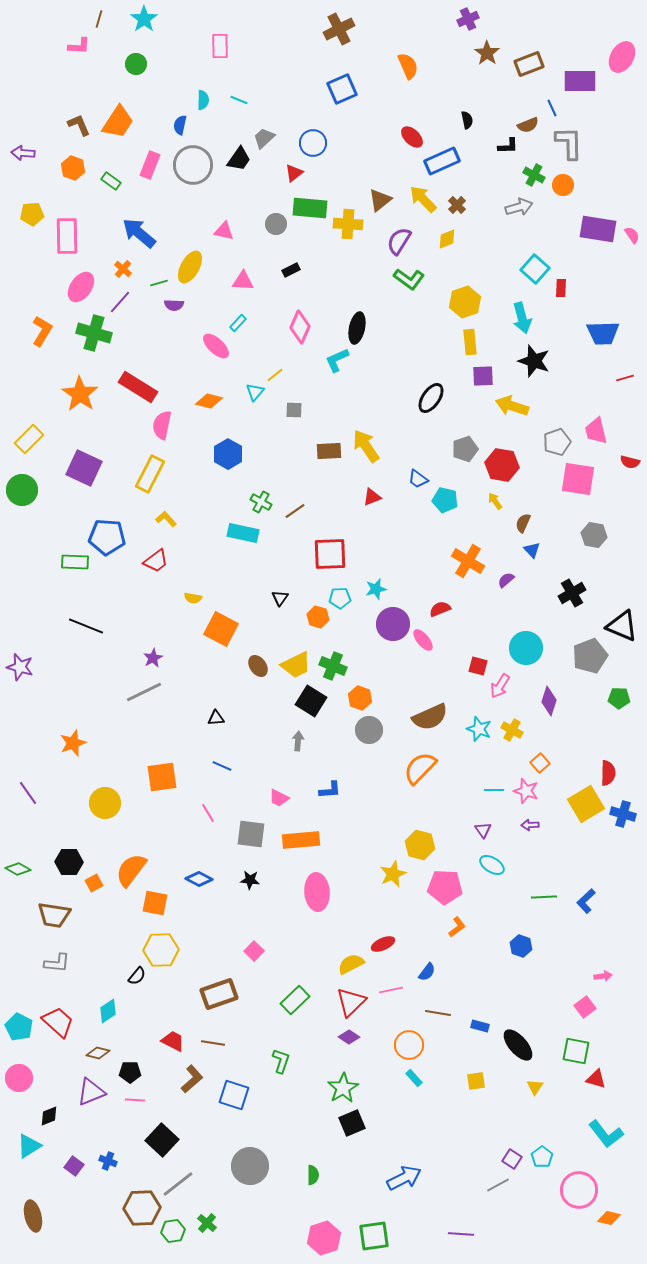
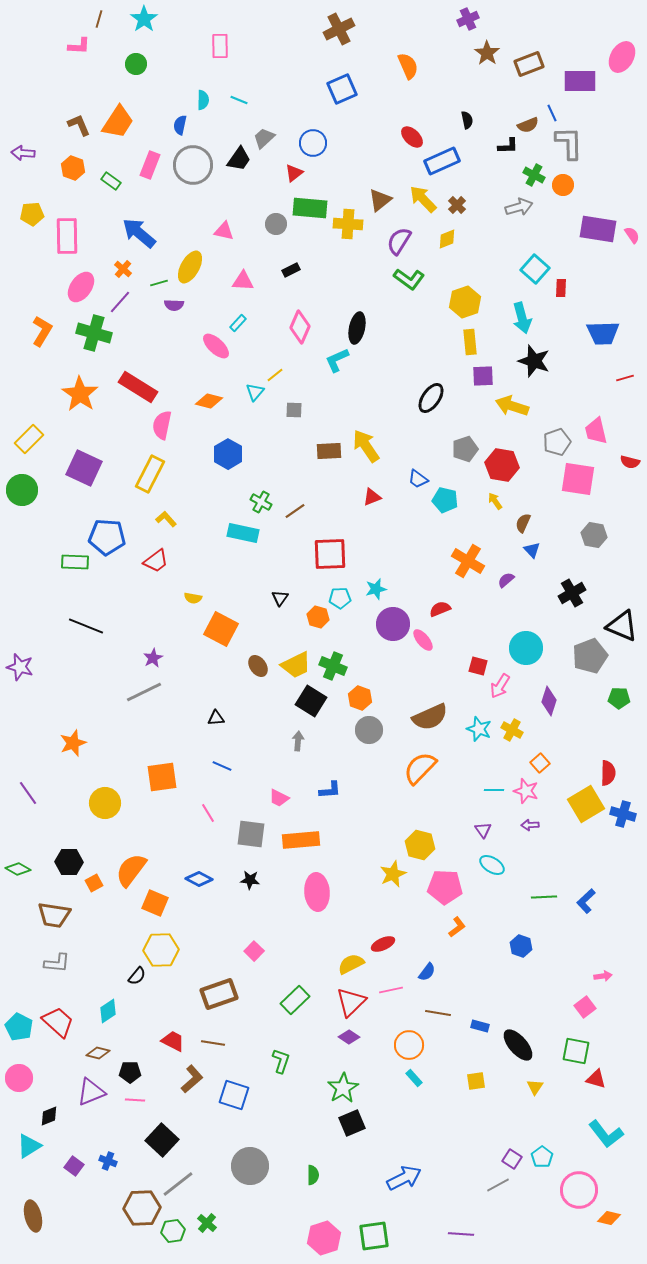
blue line at (552, 108): moved 5 px down
orange square at (155, 903): rotated 12 degrees clockwise
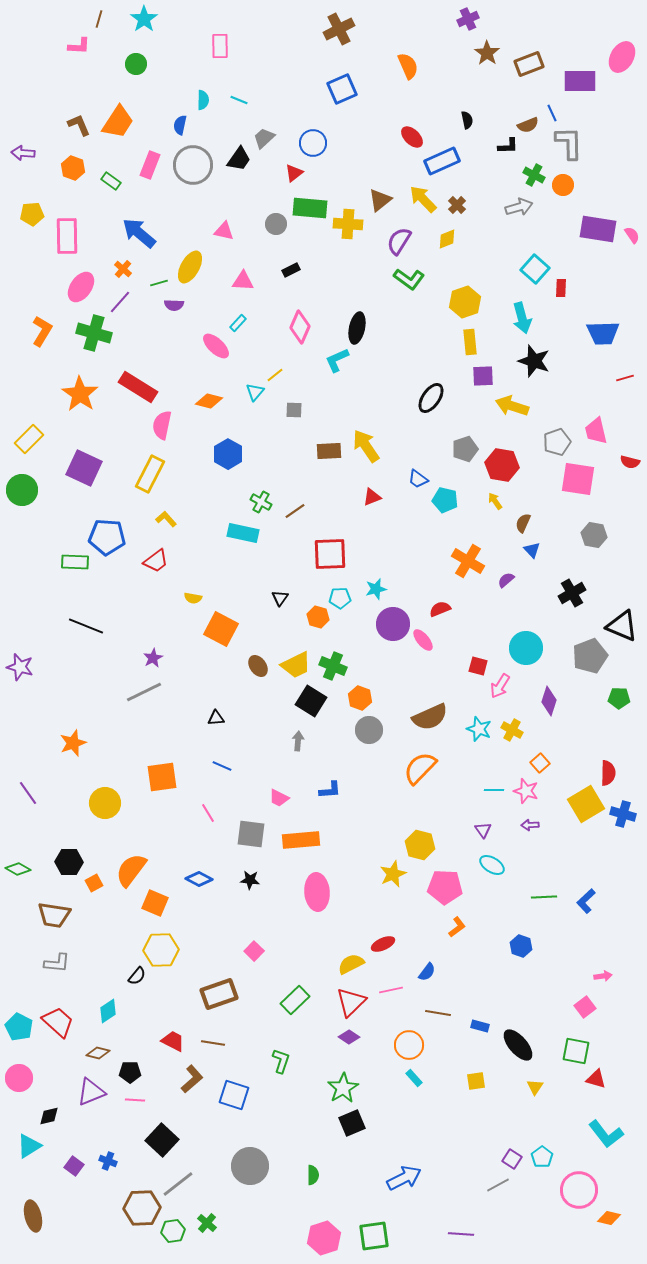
black diamond at (49, 1116): rotated 10 degrees clockwise
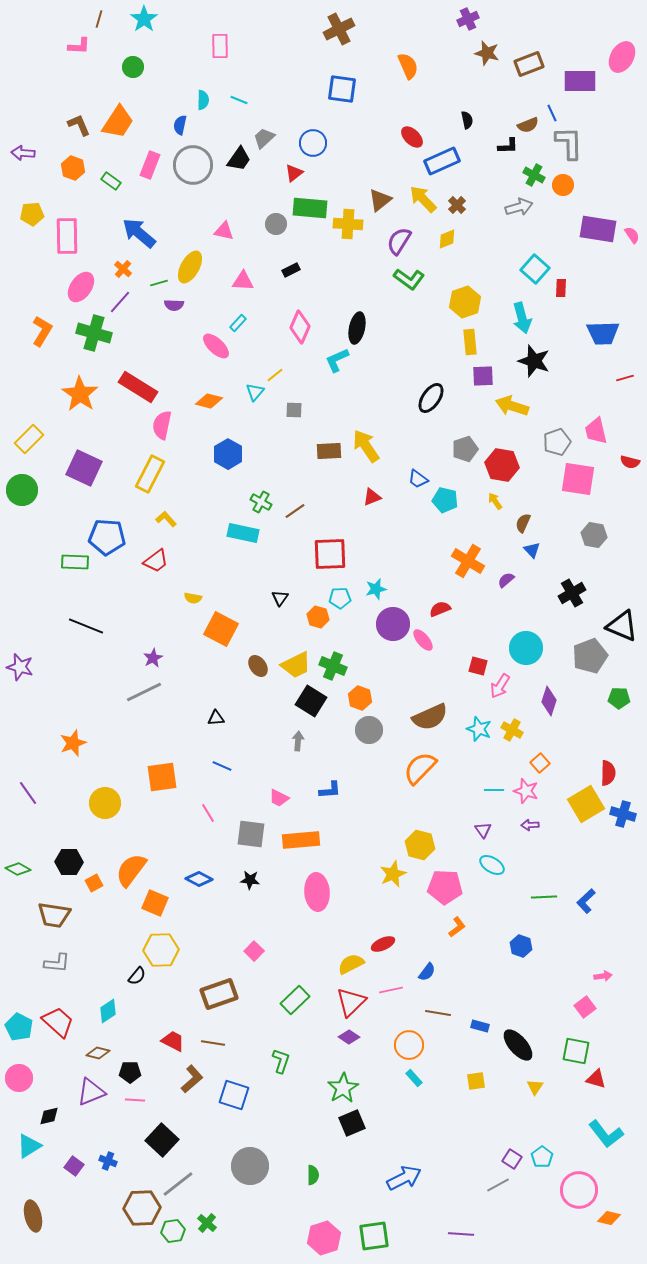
brown star at (487, 53): rotated 20 degrees counterclockwise
green circle at (136, 64): moved 3 px left, 3 px down
blue square at (342, 89): rotated 32 degrees clockwise
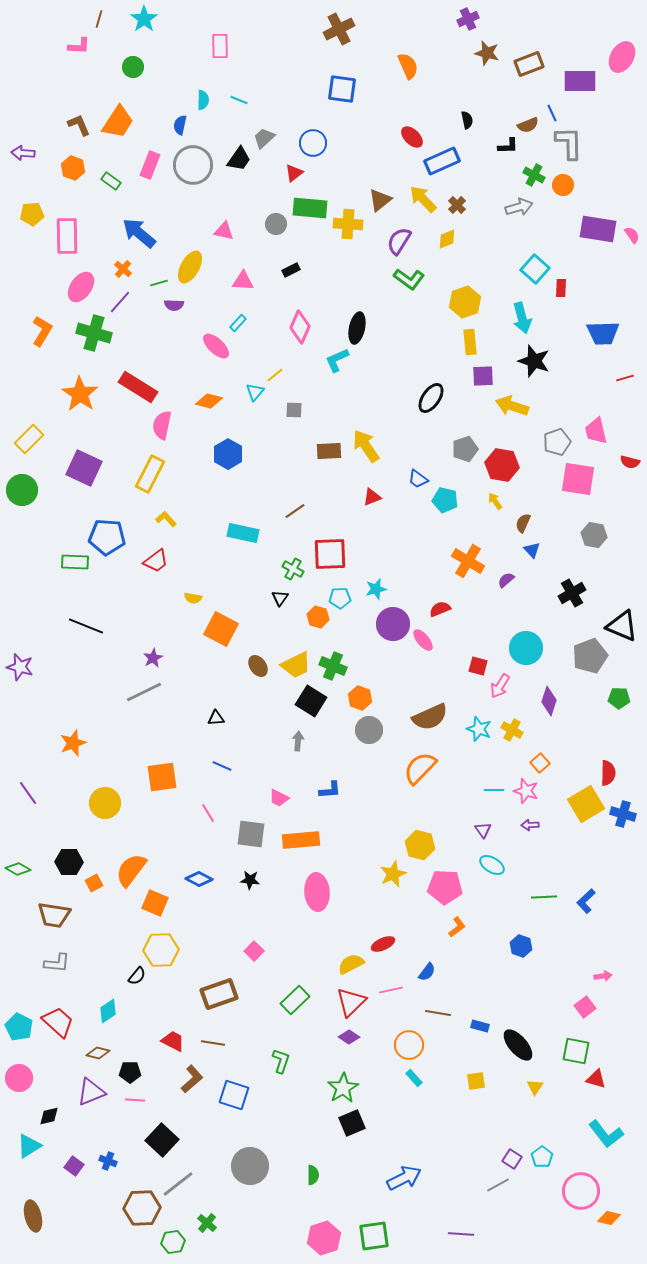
green cross at (261, 502): moved 32 px right, 67 px down
pink circle at (579, 1190): moved 2 px right, 1 px down
green hexagon at (173, 1231): moved 11 px down
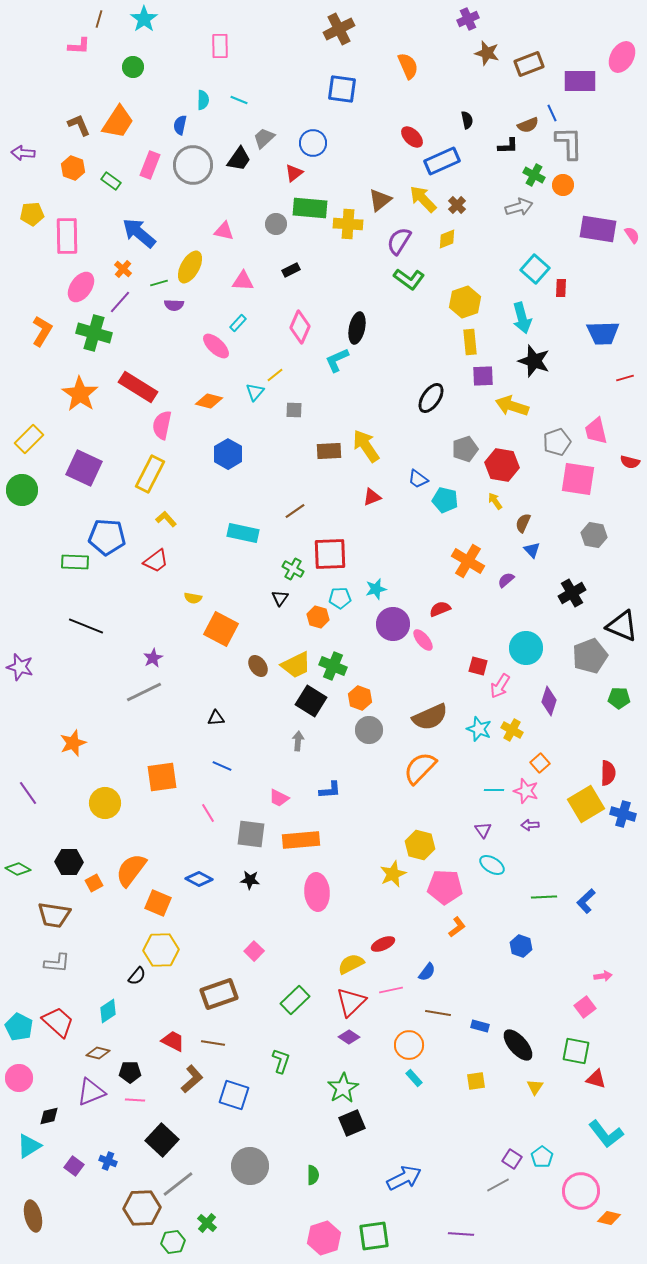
orange square at (155, 903): moved 3 px right
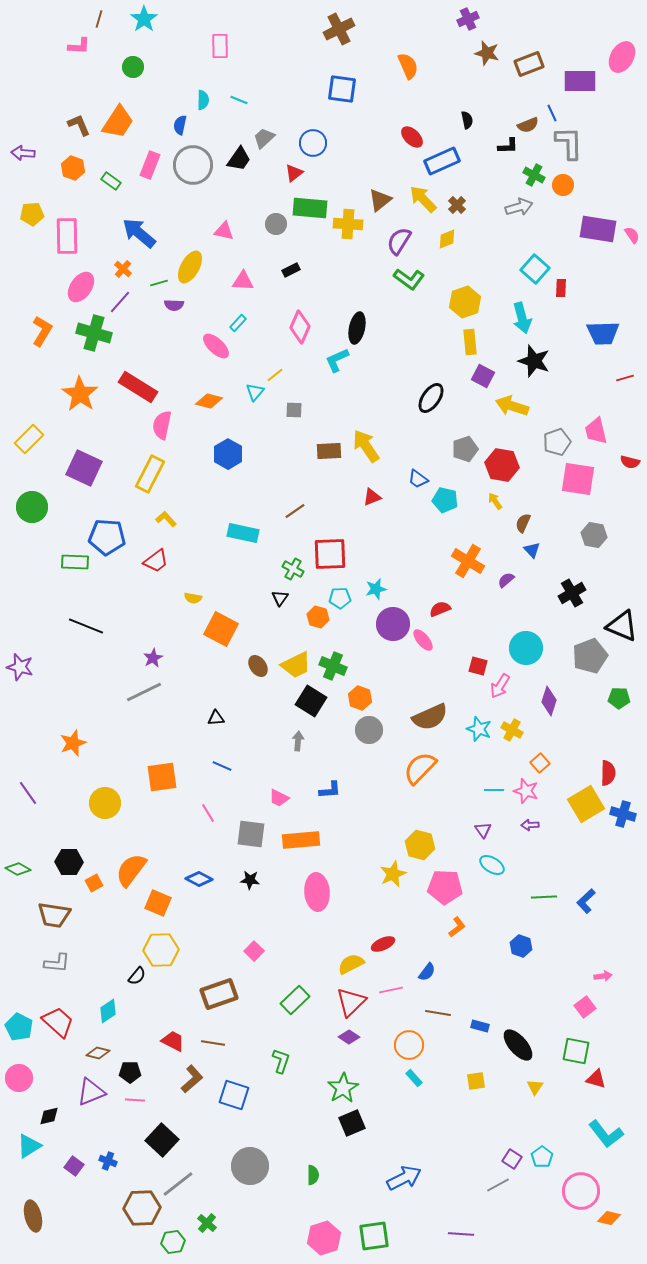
purple square at (483, 376): rotated 30 degrees clockwise
green circle at (22, 490): moved 10 px right, 17 px down
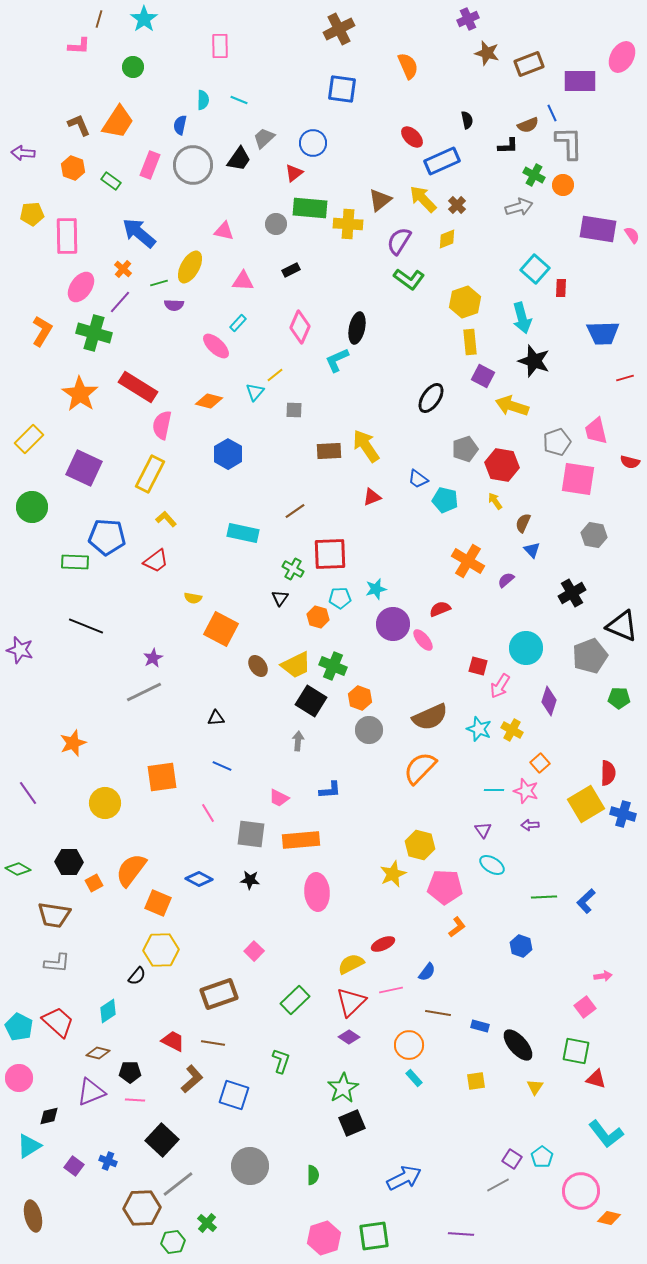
purple star at (20, 667): moved 17 px up
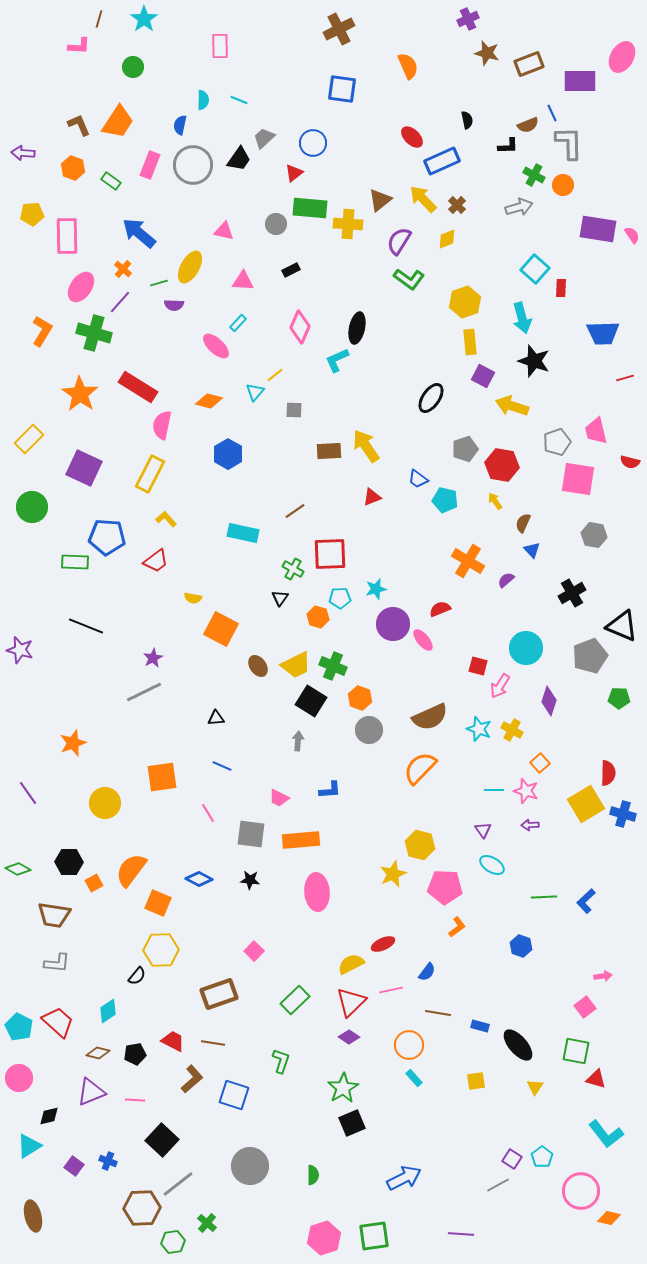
black pentagon at (130, 1072): moved 5 px right, 18 px up; rotated 10 degrees counterclockwise
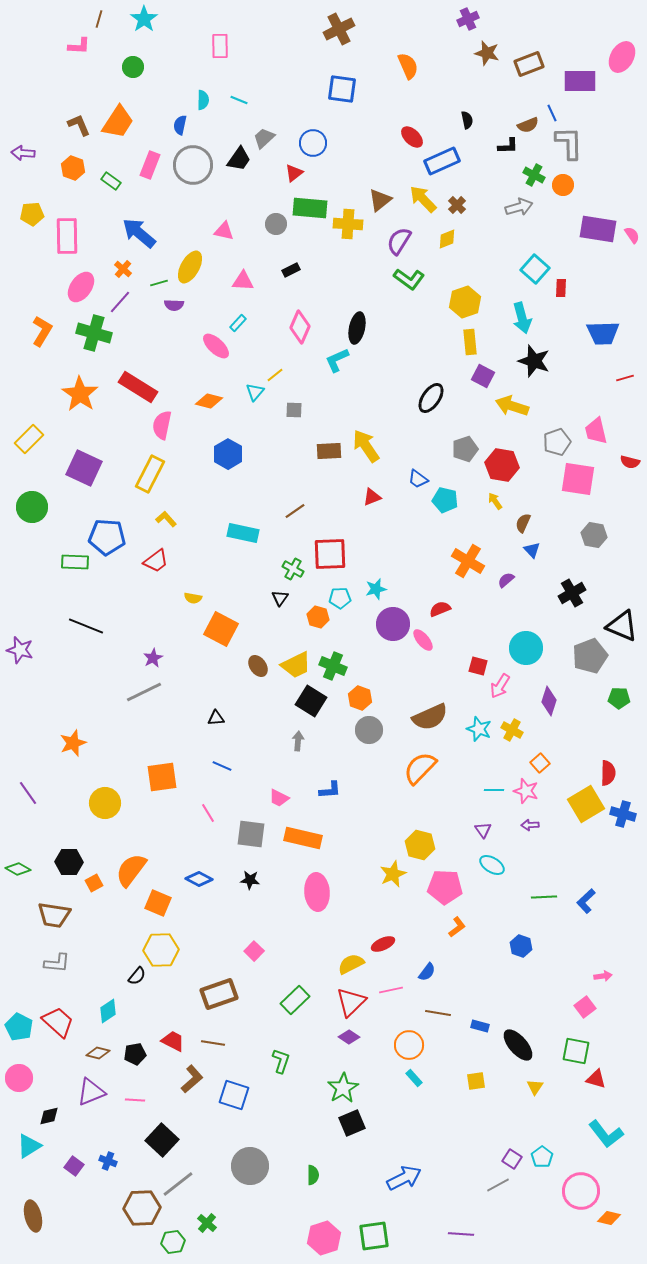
orange rectangle at (301, 840): moved 2 px right, 2 px up; rotated 18 degrees clockwise
